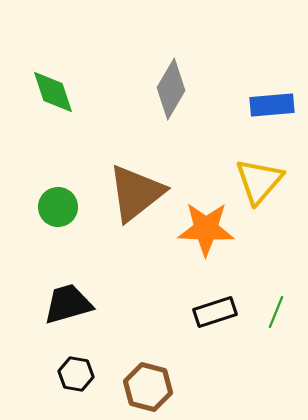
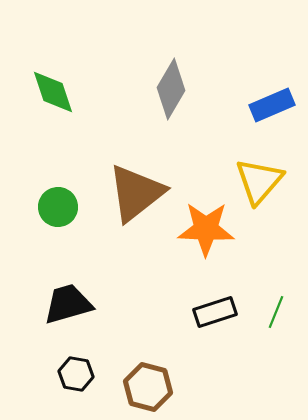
blue rectangle: rotated 18 degrees counterclockwise
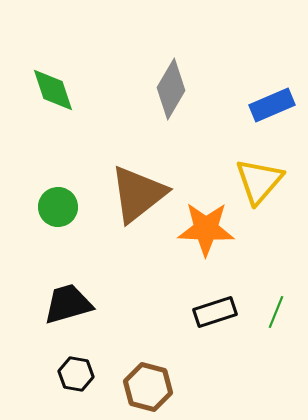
green diamond: moved 2 px up
brown triangle: moved 2 px right, 1 px down
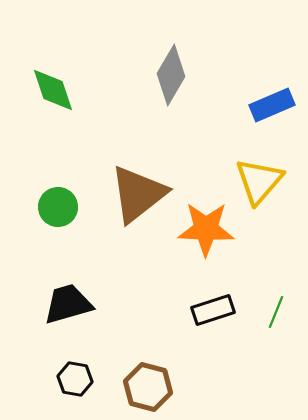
gray diamond: moved 14 px up
black rectangle: moved 2 px left, 2 px up
black hexagon: moved 1 px left, 5 px down
